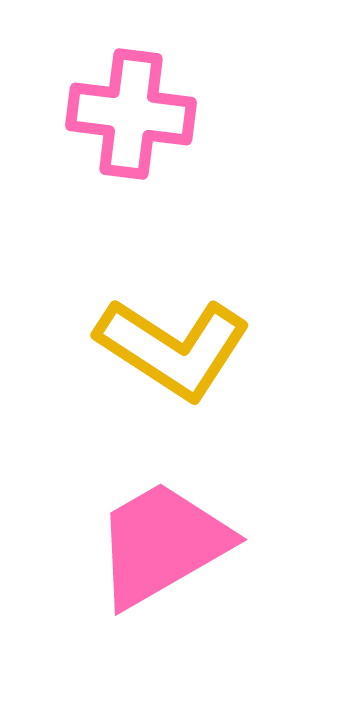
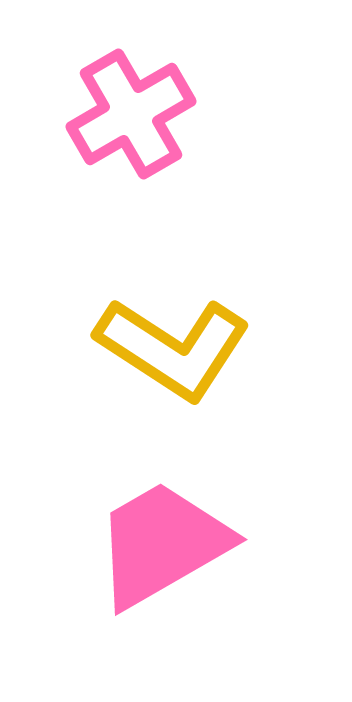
pink cross: rotated 37 degrees counterclockwise
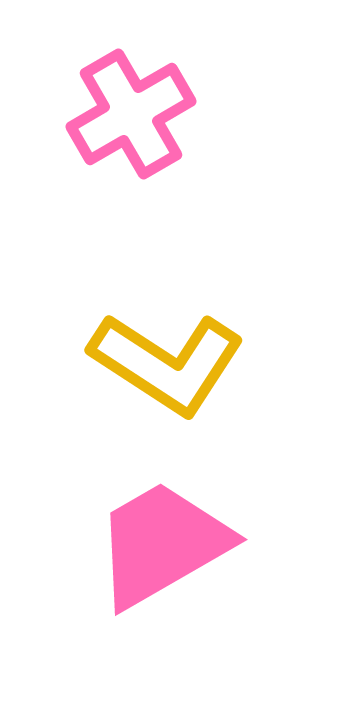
yellow L-shape: moved 6 px left, 15 px down
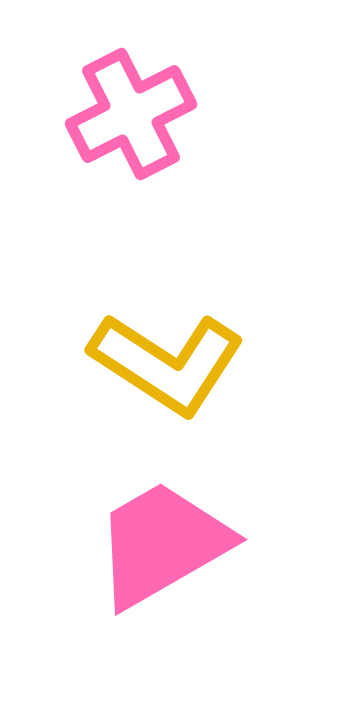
pink cross: rotated 3 degrees clockwise
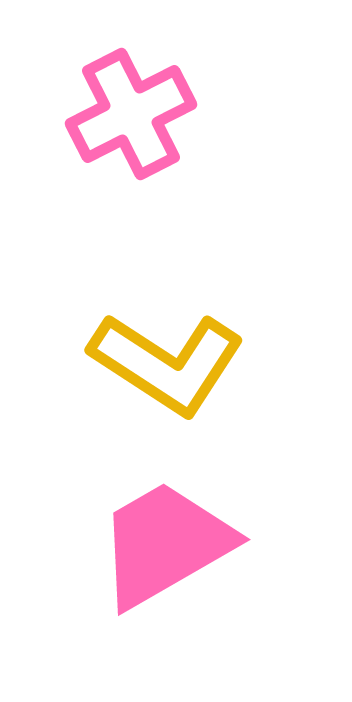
pink trapezoid: moved 3 px right
